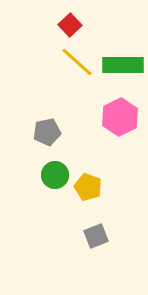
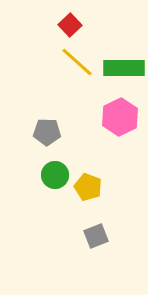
green rectangle: moved 1 px right, 3 px down
gray pentagon: rotated 12 degrees clockwise
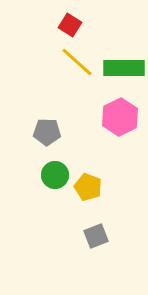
red square: rotated 15 degrees counterclockwise
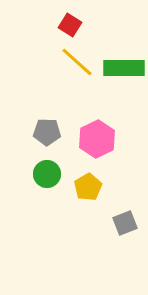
pink hexagon: moved 23 px left, 22 px down
green circle: moved 8 px left, 1 px up
yellow pentagon: rotated 20 degrees clockwise
gray square: moved 29 px right, 13 px up
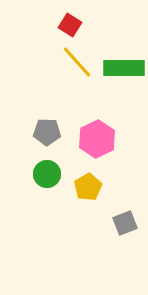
yellow line: rotated 6 degrees clockwise
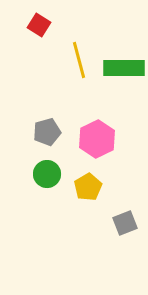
red square: moved 31 px left
yellow line: moved 2 px right, 2 px up; rotated 27 degrees clockwise
gray pentagon: rotated 16 degrees counterclockwise
